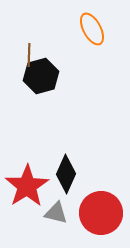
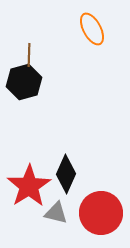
black hexagon: moved 17 px left, 6 px down
red star: moved 2 px right
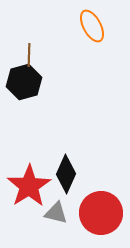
orange ellipse: moved 3 px up
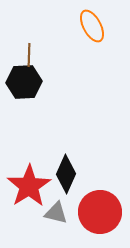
black hexagon: rotated 12 degrees clockwise
red circle: moved 1 px left, 1 px up
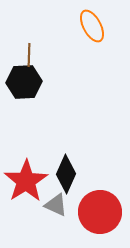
red star: moved 3 px left, 5 px up
gray triangle: moved 8 px up; rotated 10 degrees clockwise
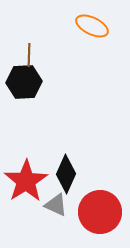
orange ellipse: rotated 36 degrees counterclockwise
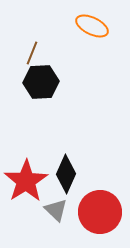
brown line: moved 3 px right, 2 px up; rotated 20 degrees clockwise
black hexagon: moved 17 px right
gray triangle: moved 5 px down; rotated 20 degrees clockwise
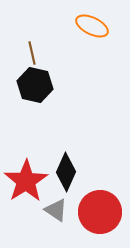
brown line: rotated 35 degrees counterclockwise
black hexagon: moved 6 px left, 3 px down; rotated 16 degrees clockwise
black diamond: moved 2 px up
gray triangle: rotated 10 degrees counterclockwise
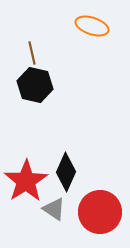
orange ellipse: rotated 8 degrees counterclockwise
gray triangle: moved 2 px left, 1 px up
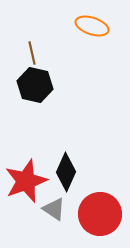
red star: rotated 12 degrees clockwise
red circle: moved 2 px down
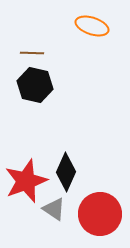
brown line: rotated 75 degrees counterclockwise
